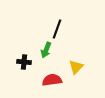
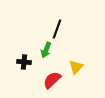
red semicircle: rotated 36 degrees counterclockwise
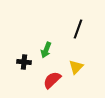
black line: moved 21 px right
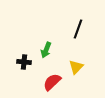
red semicircle: moved 2 px down
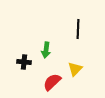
black line: rotated 18 degrees counterclockwise
green arrow: rotated 14 degrees counterclockwise
yellow triangle: moved 1 px left, 2 px down
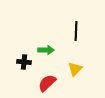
black line: moved 2 px left, 2 px down
green arrow: rotated 98 degrees counterclockwise
red semicircle: moved 5 px left, 1 px down
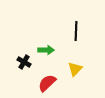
black cross: rotated 24 degrees clockwise
